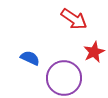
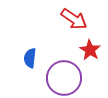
red star: moved 4 px left, 2 px up; rotated 15 degrees counterclockwise
blue semicircle: rotated 108 degrees counterclockwise
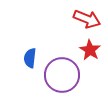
red arrow: moved 13 px right; rotated 12 degrees counterclockwise
purple circle: moved 2 px left, 3 px up
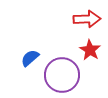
red arrow: rotated 24 degrees counterclockwise
blue semicircle: rotated 42 degrees clockwise
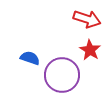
red arrow: rotated 20 degrees clockwise
blue semicircle: rotated 60 degrees clockwise
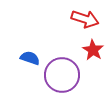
red arrow: moved 2 px left
red star: moved 3 px right
